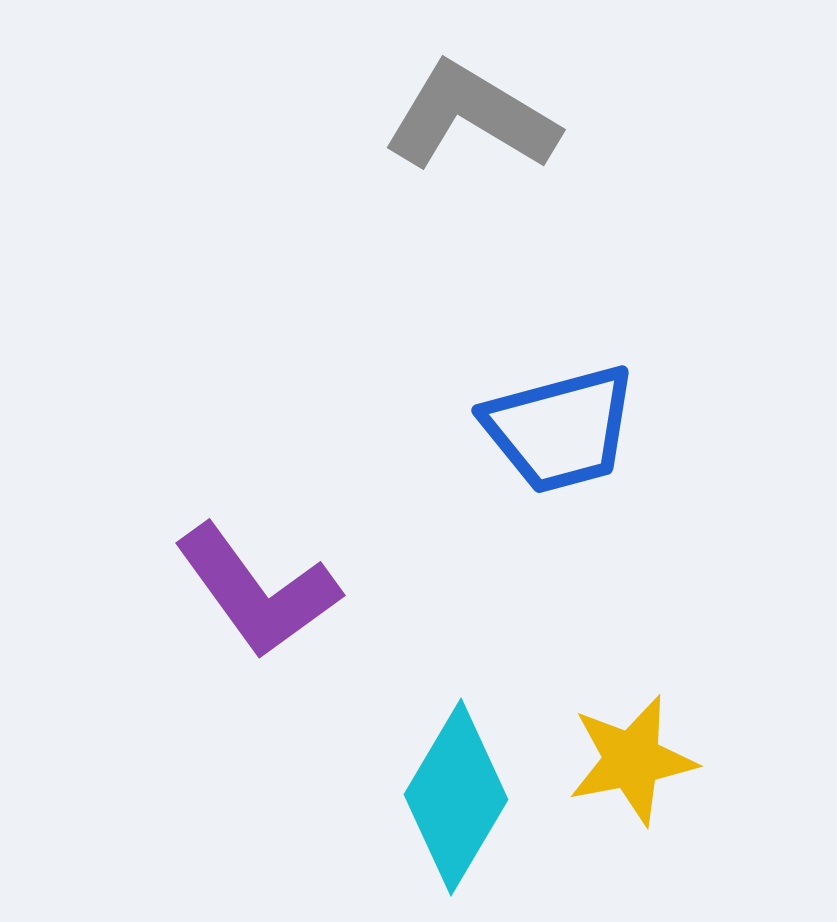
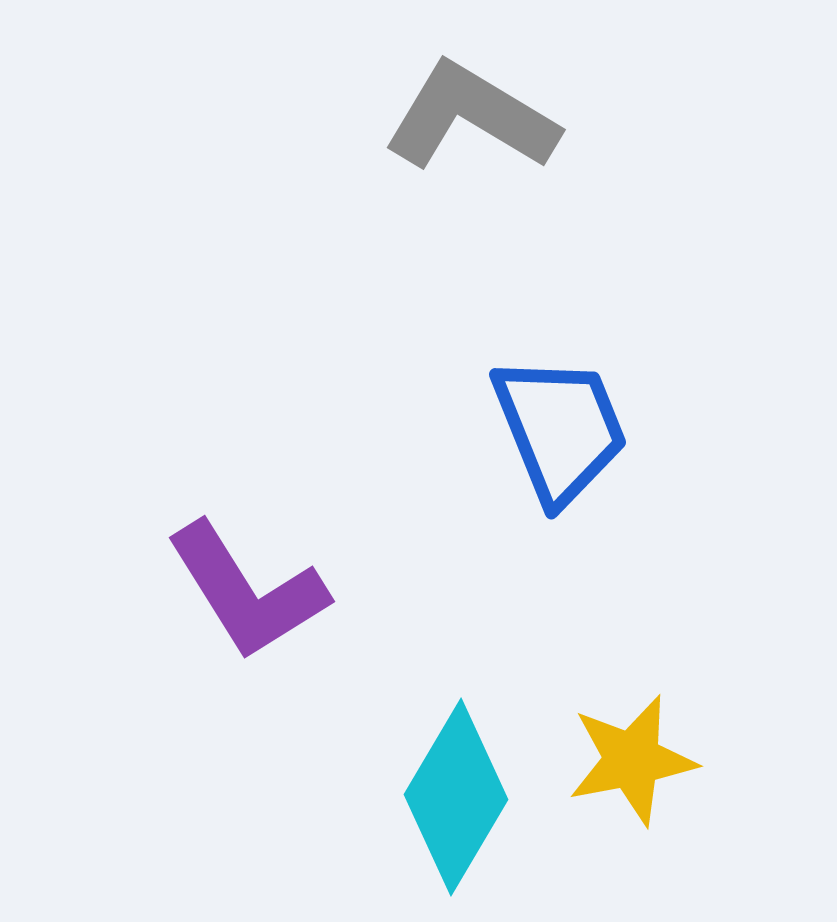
blue trapezoid: rotated 97 degrees counterclockwise
purple L-shape: moved 10 px left; rotated 4 degrees clockwise
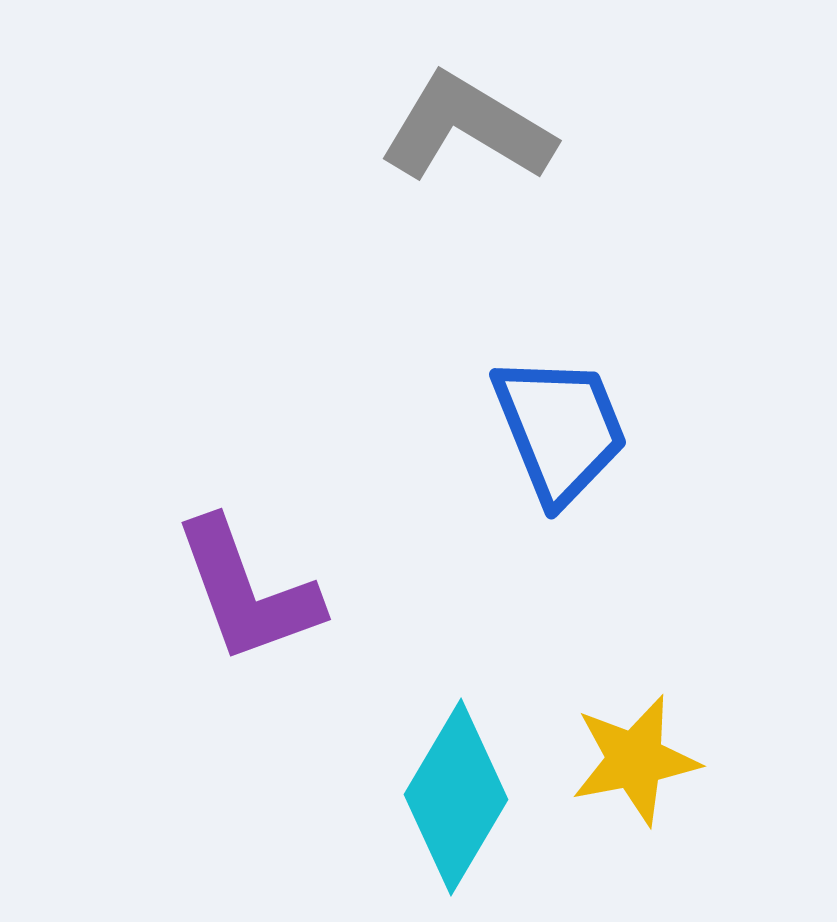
gray L-shape: moved 4 px left, 11 px down
purple L-shape: rotated 12 degrees clockwise
yellow star: moved 3 px right
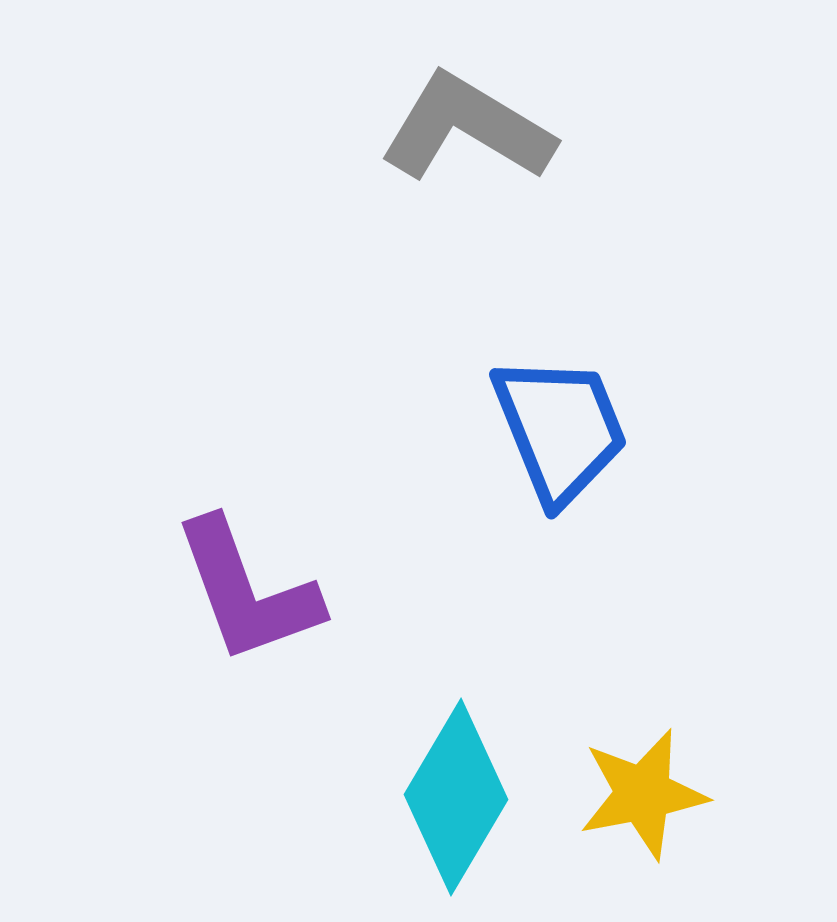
yellow star: moved 8 px right, 34 px down
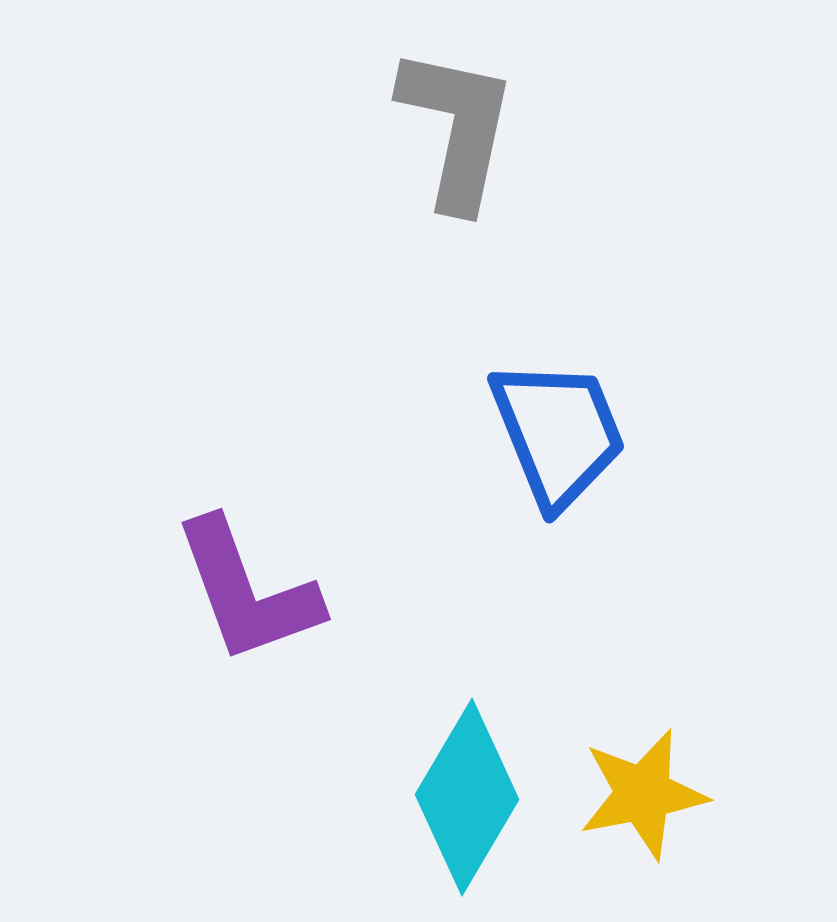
gray L-shape: moved 10 px left; rotated 71 degrees clockwise
blue trapezoid: moved 2 px left, 4 px down
cyan diamond: moved 11 px right
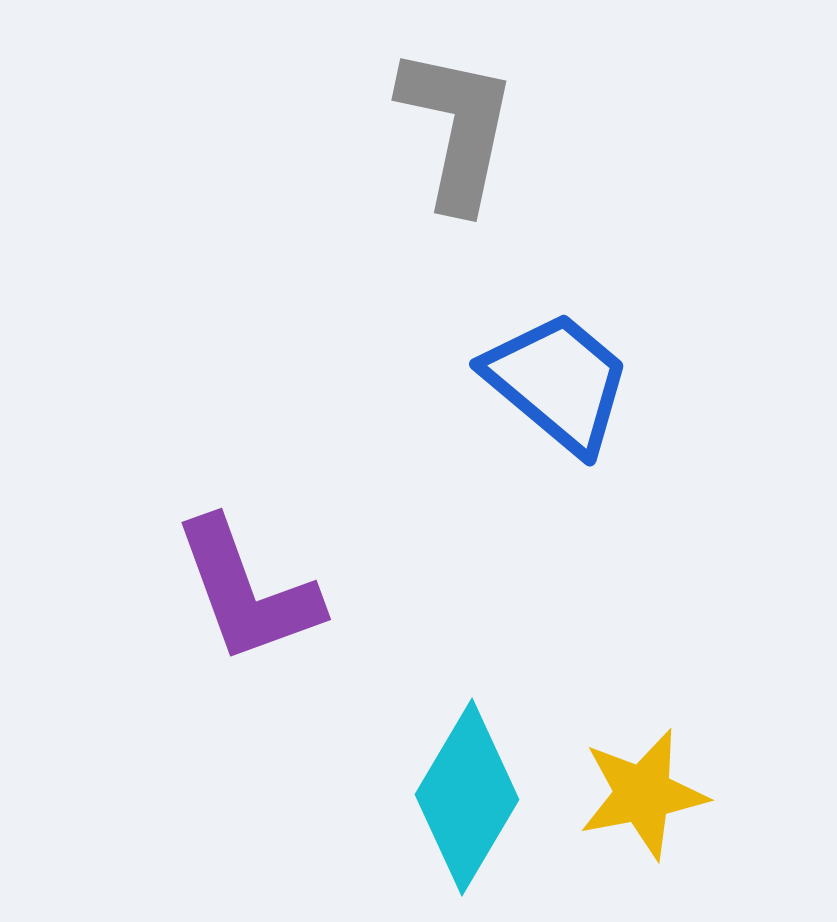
blue trapezoid: moved 51 px up; rotated 28 degrees counterclockwise
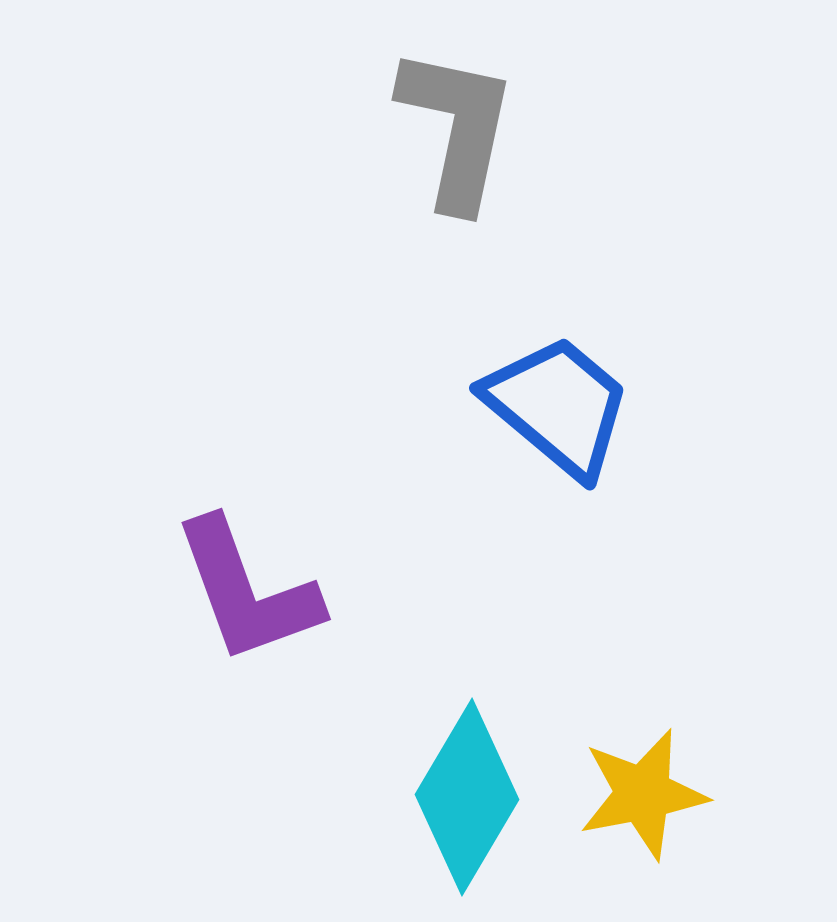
blue trapezoid: moved 24 px down
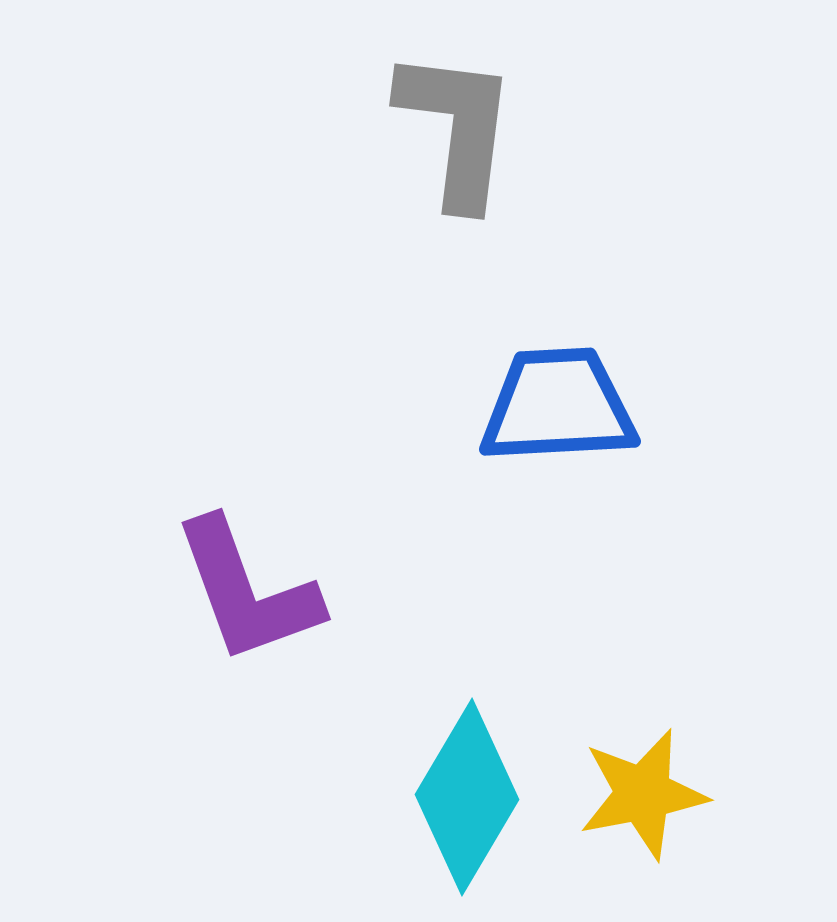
gray L-shape: rotated 5 degrees counterclockwise
blue trapezoid: rotated 43 degrees counterclockwise
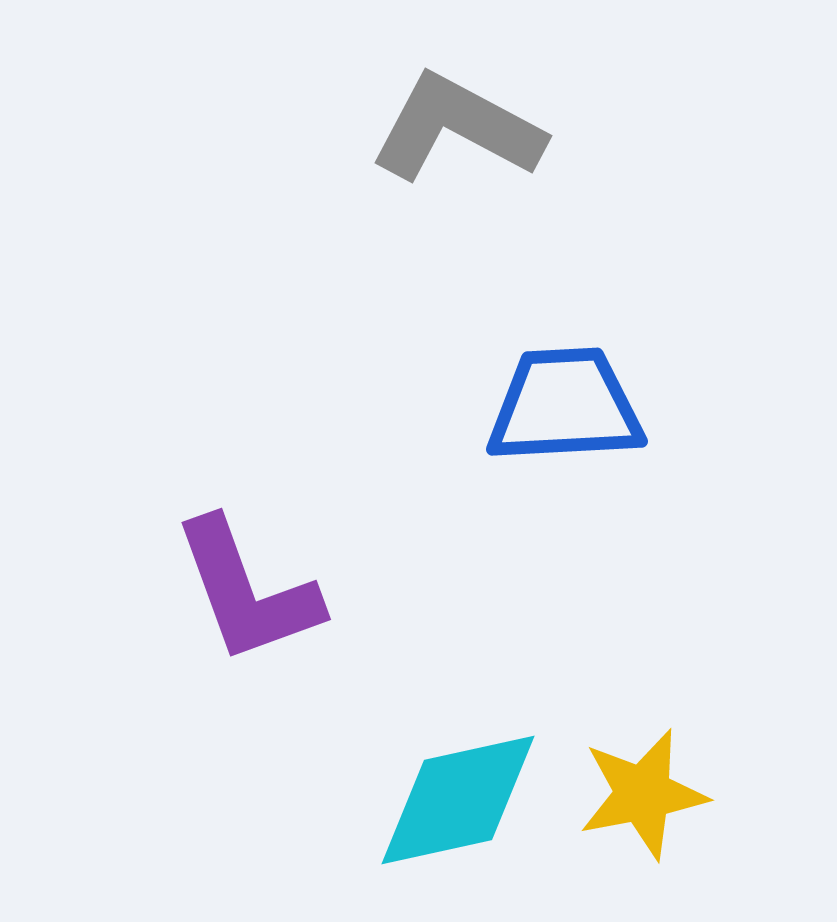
gray L-shape: rotated 69 degrees counterclockwise
blue trapezoid: moved 7 px right
cyan diamond: moved 9 px left, 3 px down; rotated 47 degrees clockwise
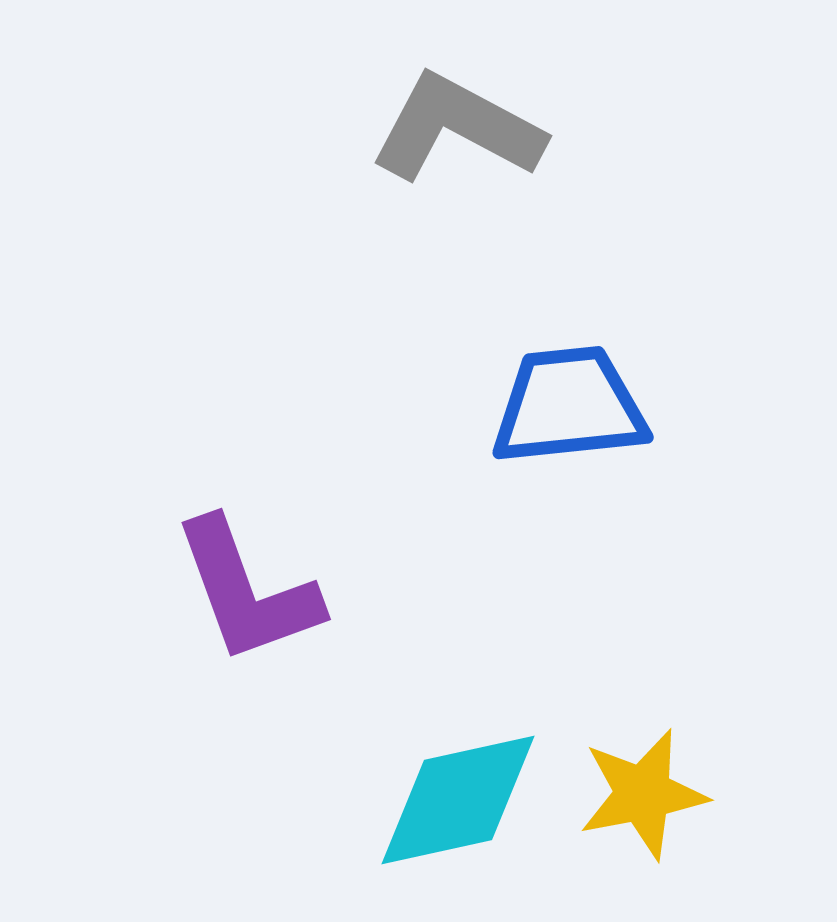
blue trapezoid: moved 4 px right; rotated 3 degrees counterclockwise
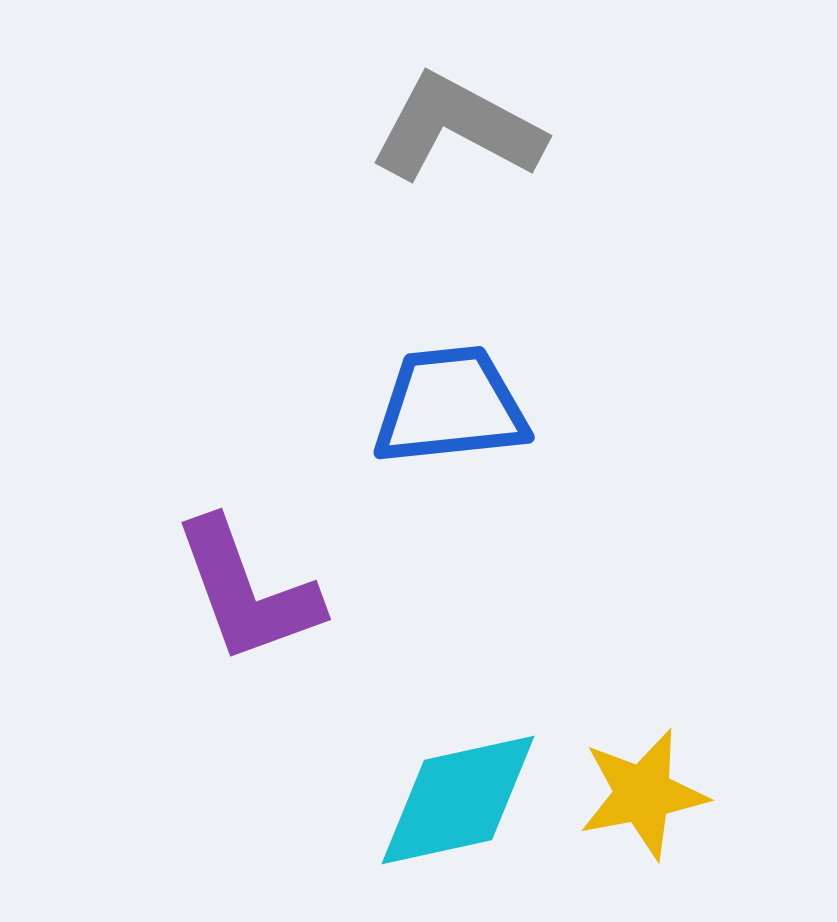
blue trapezoid: moved 119 px left
